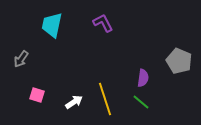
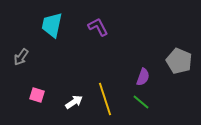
purple L-shape: moved 5 px left, 4 px down
gray arrow: moved 2 px up
purple semicircle: moved 1 px up; rotated 12 degrees clockwise
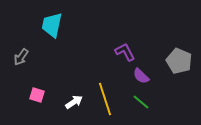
purple L-shape: moved 27 px right, 25 px down
purple semicircle: moved 2 px left, 1 px up; rotated 114 degrees clockwise
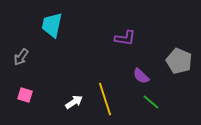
purple L-shape: moved 14 px up; rotated 125 degrees clockwise
pink square: moved 12 px left
green line: moved 10 px right
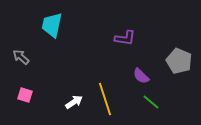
gray arrow: rotated 96 degrees clockwise
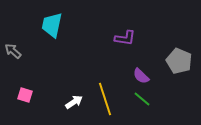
gray arrow: moved 8 px left, 6 px up
green line: moved 9 px left, 3 px up
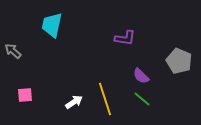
pink square: rotated 21 degrees counterclockwise
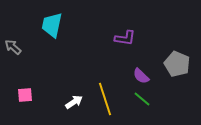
gray arrow: moved 4 px up
gray pentagon: moved 2 px left, 3 px down
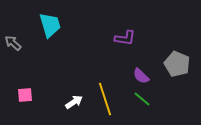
cyan trapezoid: moved 2 px left; rotated 152 degrees clockwise
gray arrow: moved 4 px up
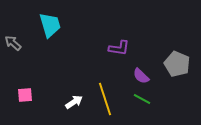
purple L-shape: moved 6 px left, 10 px down
green line: rotated 12 degrees counterclockwise
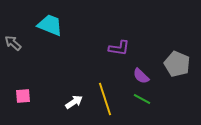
cyan trapezoid: rotated 52 degrees counterclockwise
pink square: moved 2 px left, 1 px down
